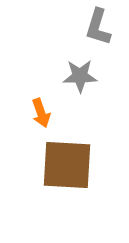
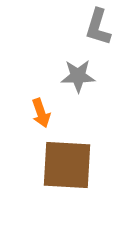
gray star: moved 2 px left
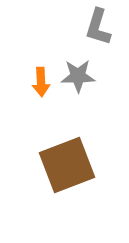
orange arrow: moved 31 px up; rotated 16 degrees clockwise
brown square: rotated 24 degrees counterclockwise
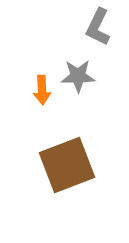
gray L-shape: rotated 9 degrees clockwise
orange arrow: moved 1 px right, 8 px down
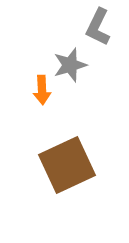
gray star: moved 8 px left, 11 px up; rotated 16 degrees counterclockwise
brown square: rotated 4 degrees counterclockwise
